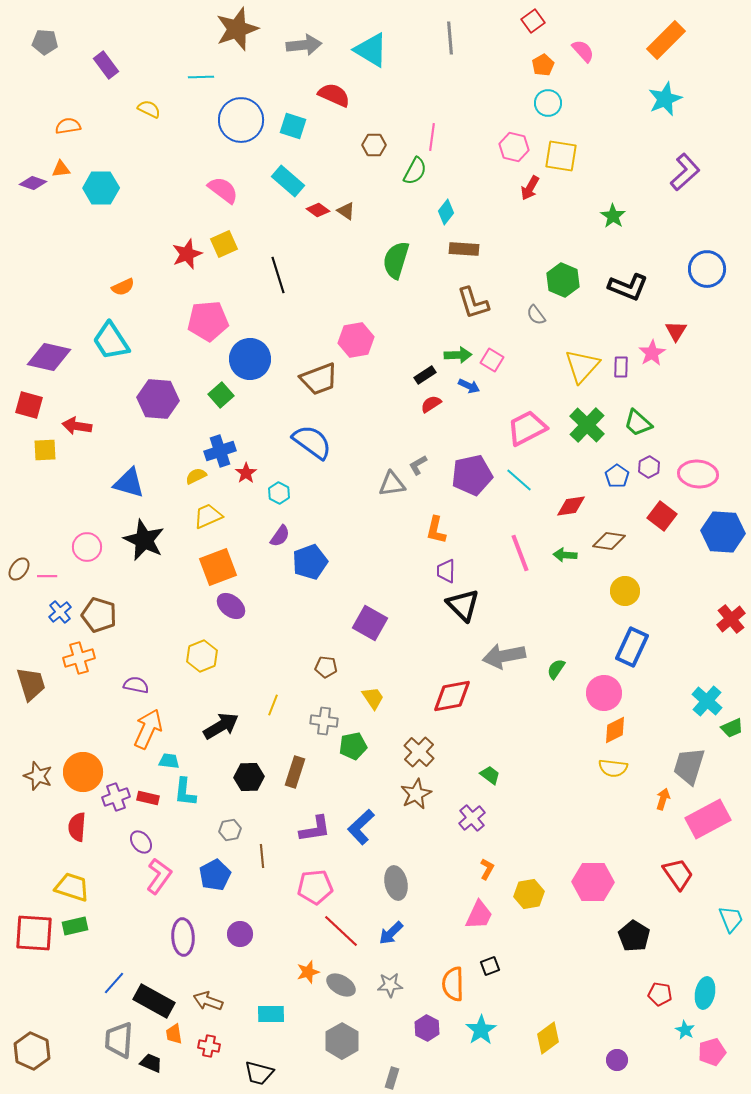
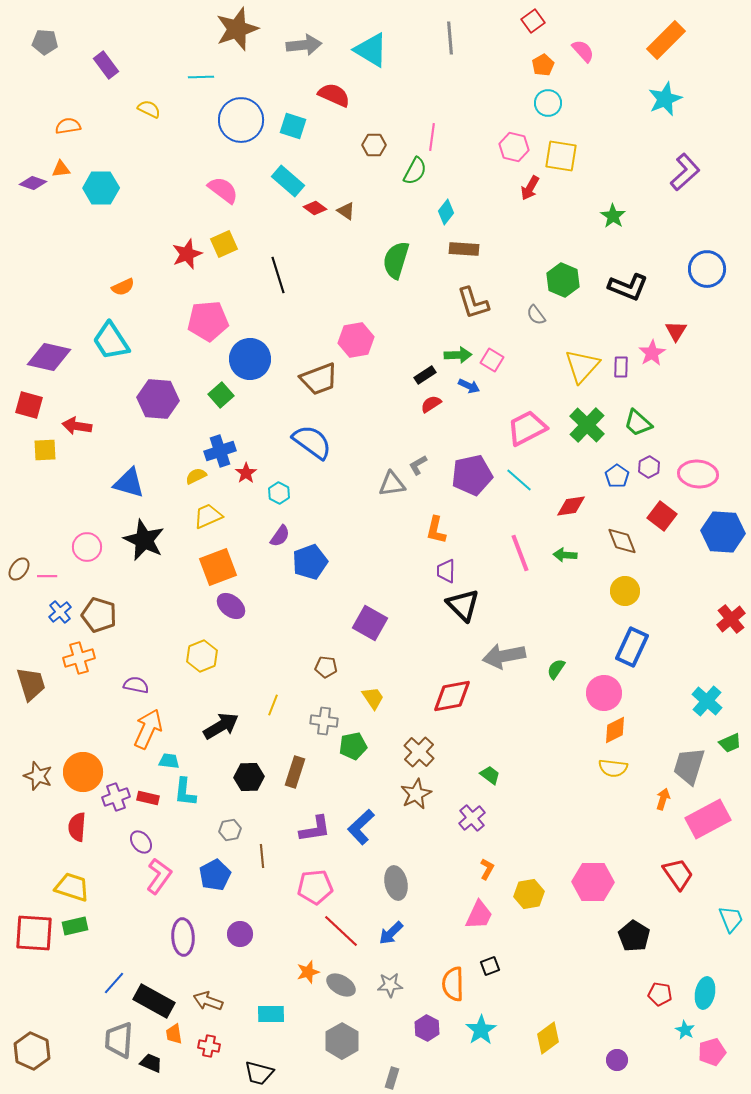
red diamond at (318, 210): moved 3 px left, 2 px up
brown diamond at (609, 541): moved 13 px right; rotated 60 degrees clockwise
green trapezoid at (732, 728): moved 2 px left, 15 px down
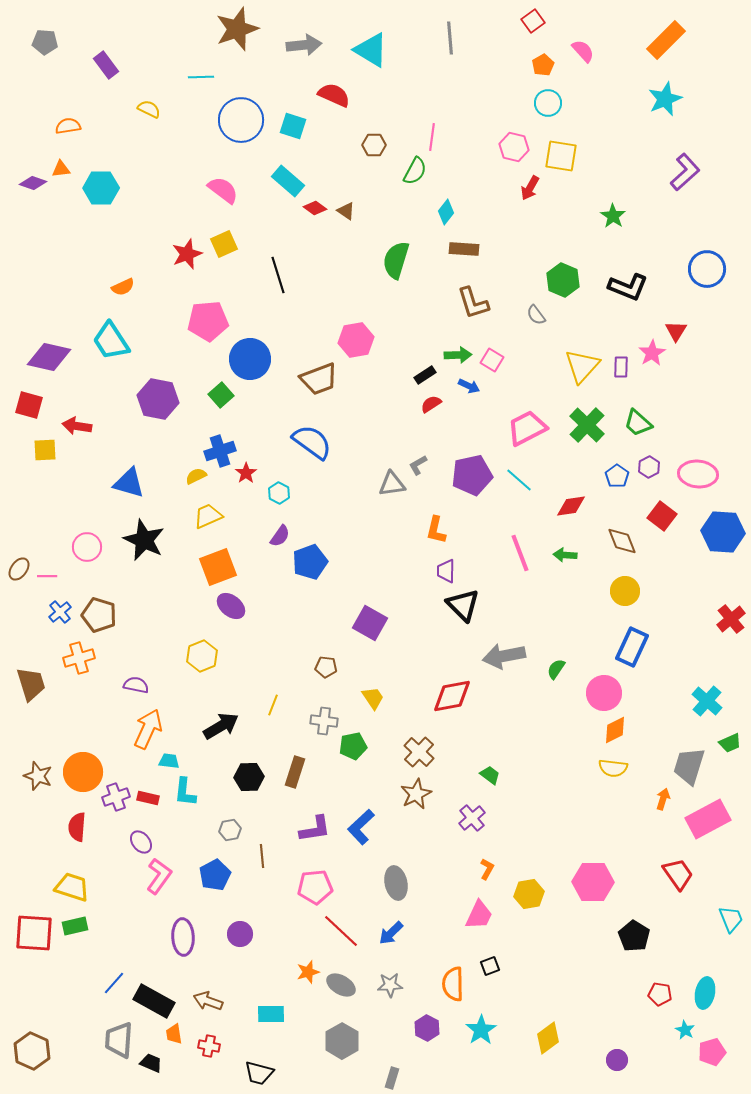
purple hexagon at (158, 399): rotated 6 degrees clockwise
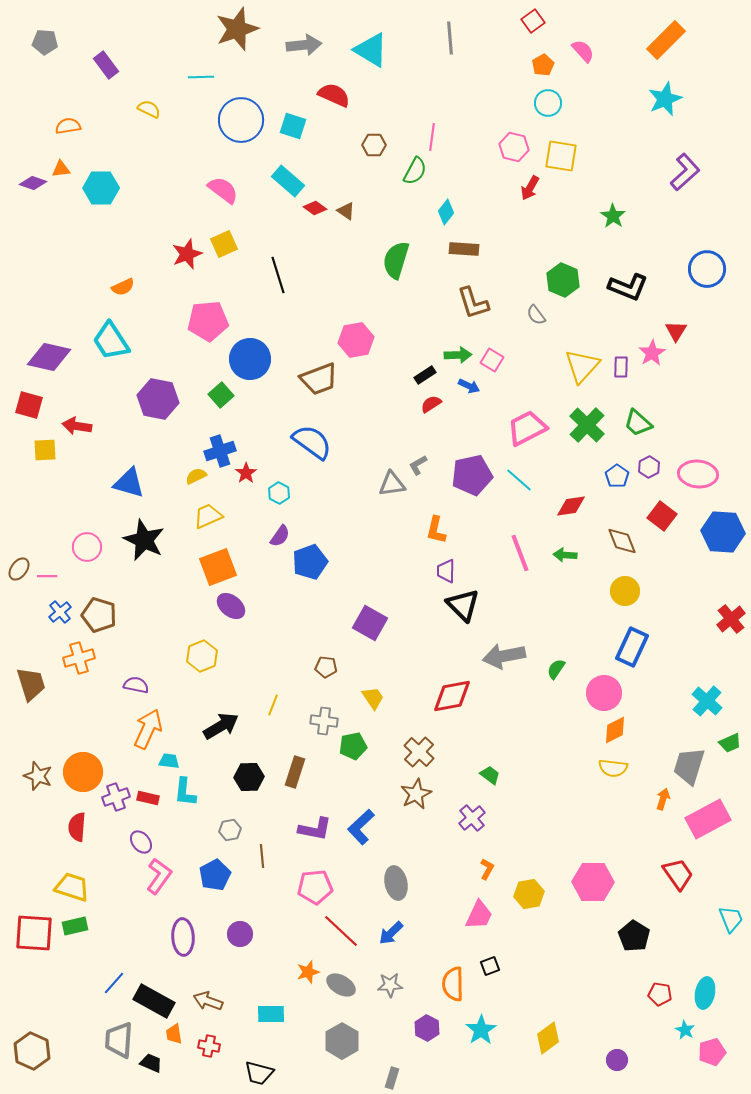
purple L-shape at (315, 829): rotated 20 degrees clockwise
